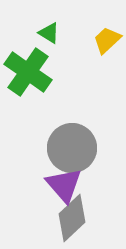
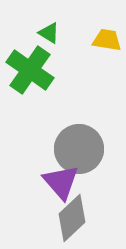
yellow trapezoid: rotated 52 degrees clockwise
green cross: moved 2 px right, 2 px up
gray circle: moved 7 px right, 1 px down
purple triangle: moved 3 px left, 3 px up
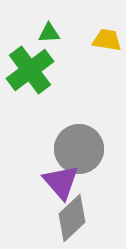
green triangle: rotated 35 degrees counterclockwise
green cross: rotated 18 degrees clockwise
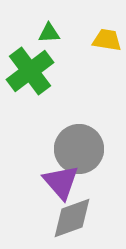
green cross: moved 1 px down
gray diamond: rotated 24 degrees clockwise
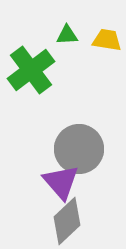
green triangle: moved 18 px right, 2 px down
green cross: moved 1 px right, 1 px up
gray diamond: moved 5 px left, 3 px down; rotated 24 degrees counterclockwise
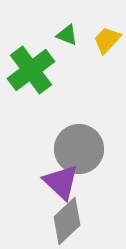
green triangle: rotated 25 degrees clockwise
yellow trapezoid: rotated 56 degrees counterclockwise
purple triangle: rotated 6 degrees counterclockwise
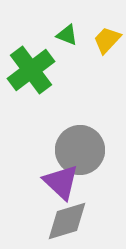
gray circle: moved 1 px right, 1 px down
gray diamond: rotated 27 degrees clockwise
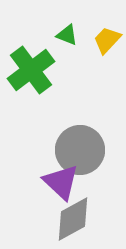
gray diamond: moved 6 px right, 2 px up; rotated 12 degrees counterclockwise
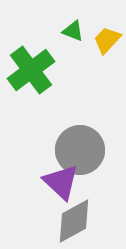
green triangle: moved 6 px right, 4 px up
gray diamond: moved 1 px right, 2 px down
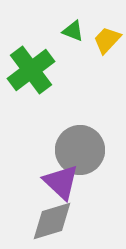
gray diamond: moved 22 px left; rotated 12 degrees clockwise
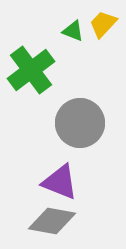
yellow trapezoid: moved 4 px left, 16 px up
gray circle: moved 27 px up
purple triangle: moved 1 px left; rotated 21 degrees counterclockwise
gray diamond: rotated 27 degrees clockwise
